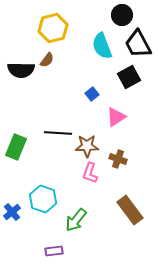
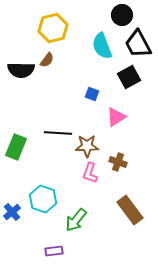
blue square: rotated 32 degrees counterclockwise
brown cross: moved 3 px down
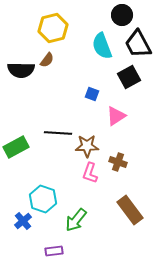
pink triangle: moved 1 px up
green rectangle: rotated 40 degrees clockwise
blue cross: moved 11 px right, 9 px down
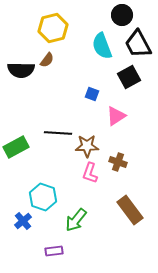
cyan hexagon: moved 2 px up
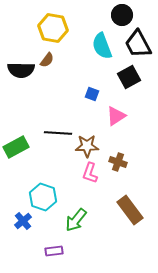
yellow hexagon: rotated 24 degrees clockwise
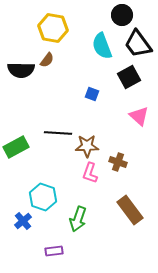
black trapezoid: rotated 8 degrees counterclockwise
pink triangle: moved 23 px right; rotated 45 degrees counterclockwise
green arrow: moved 2 px right, 1 px up; rotated 20 degrees counterclockwise
